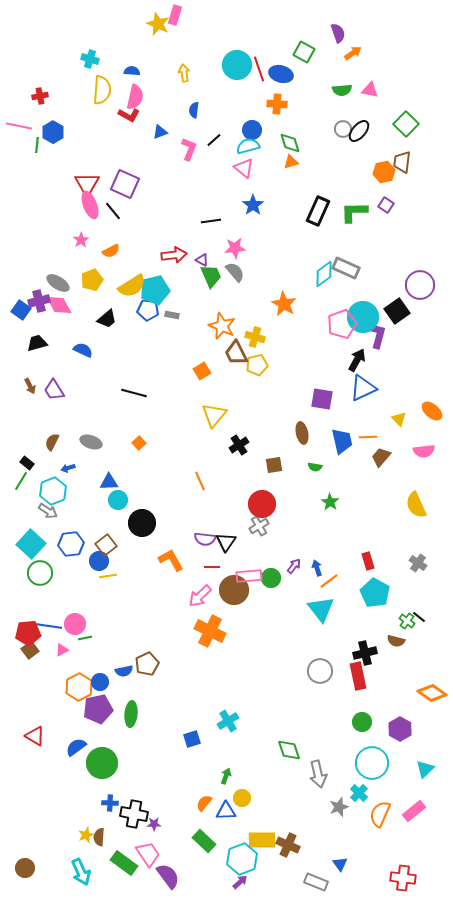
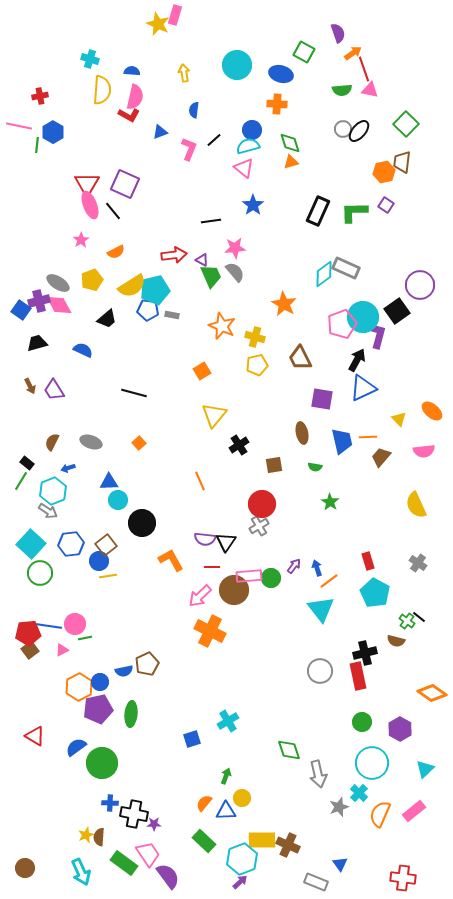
red line at (259, 69): moved 105 px right
orange semicircle at (111, 251): moved 5 px right, 1 px down
brown trapezoid at (236, 353): moved 64 px right, 5 px down
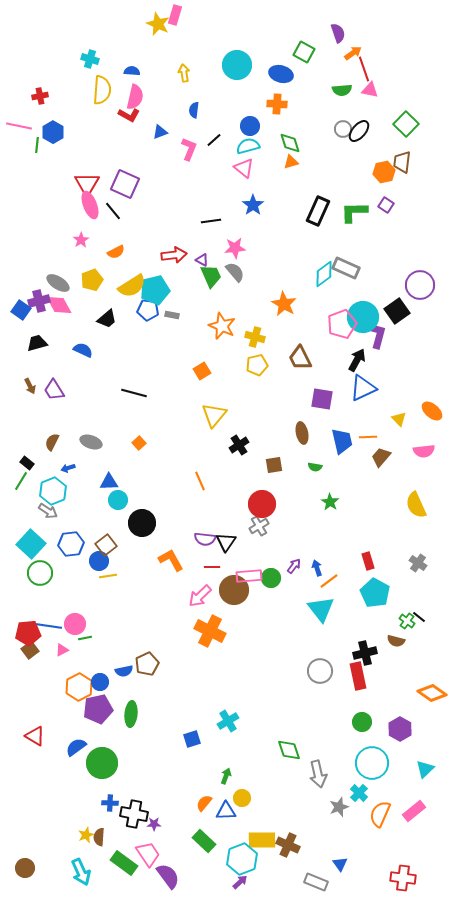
blue circle at (252, 130): moved 2 px left, 4 px up
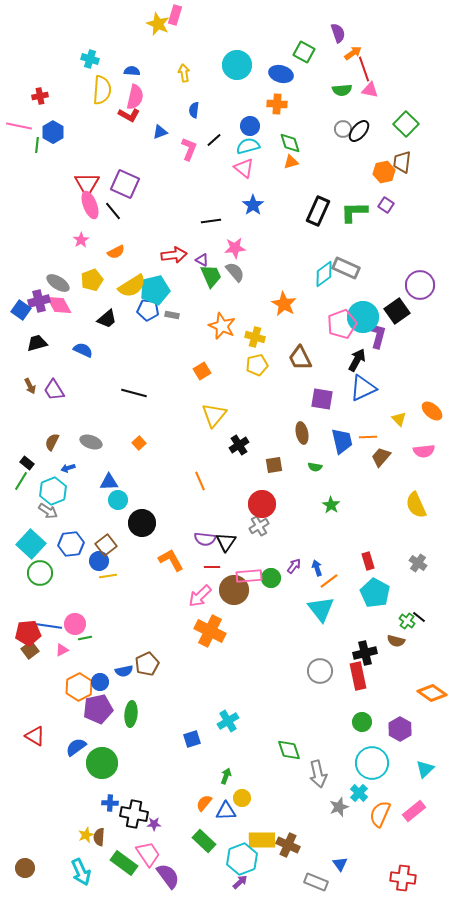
green star at (330, 502): moved 1 px right, 3 px down
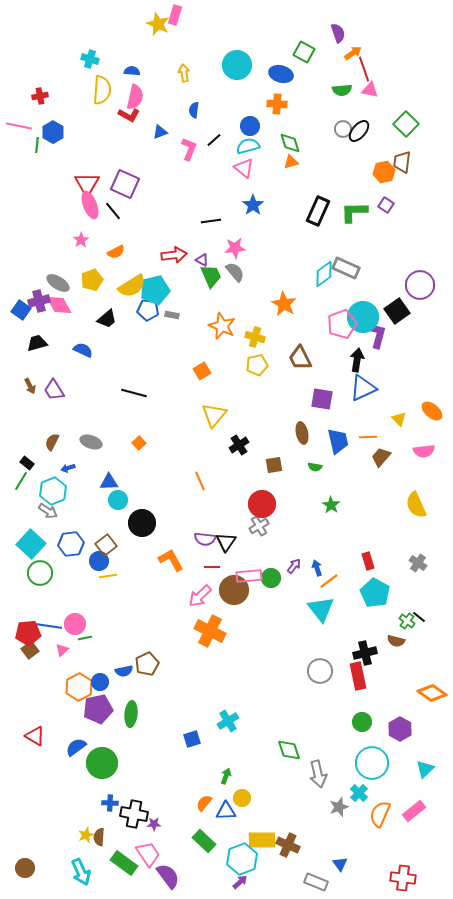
black arrow at (357, 360): rotated 20 degrees counterclockwise
blue trapezoid at (342, 441): moved 4 px left
pink triangle at (62, 650): rotated 16 degrees counterclockwise
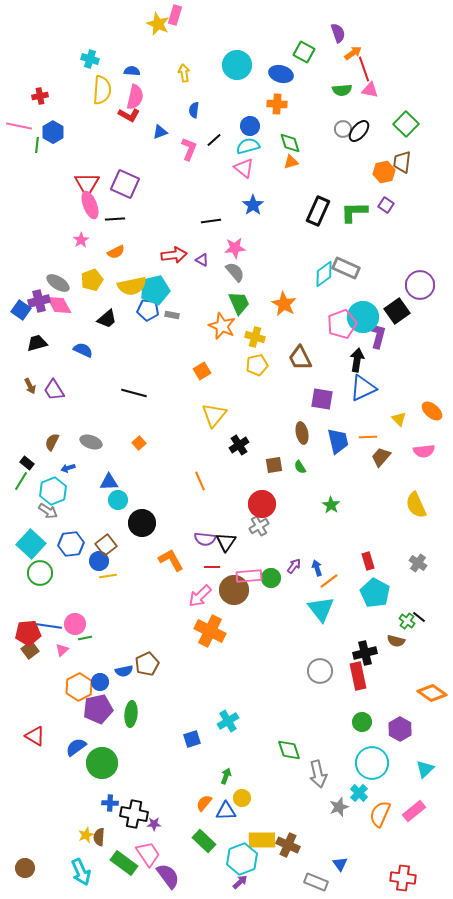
black line at (113, 211): moved 2 px right, 8 px down; rotated 54 degrees counterclockwise
green trapezoid at (211, 276): moved 28 px right, 27 px down
yellow semicircle at (132, 286): rotated 20 degrees clockwise
green semicircle at (315, 467): moved 15 px left; rotated 48 degrees clockwise
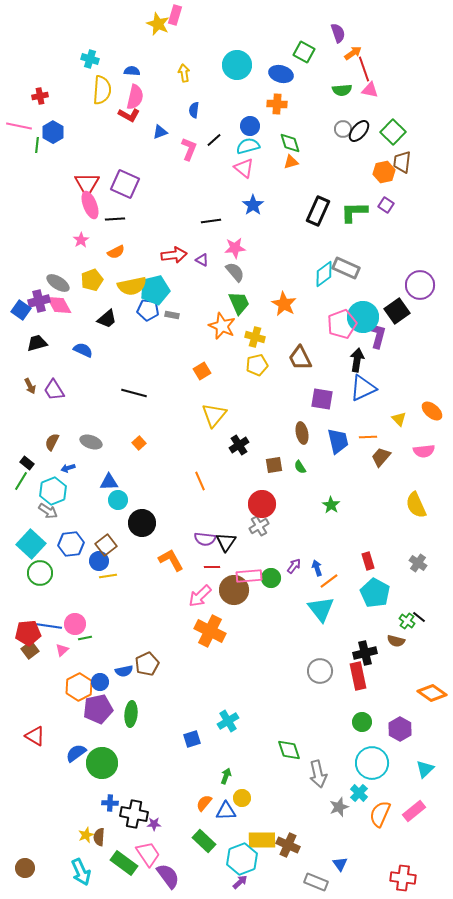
green square at (406, 124): moved 13 px left, 8 px down
blue semicircle at (76, 747): moved 6 px down
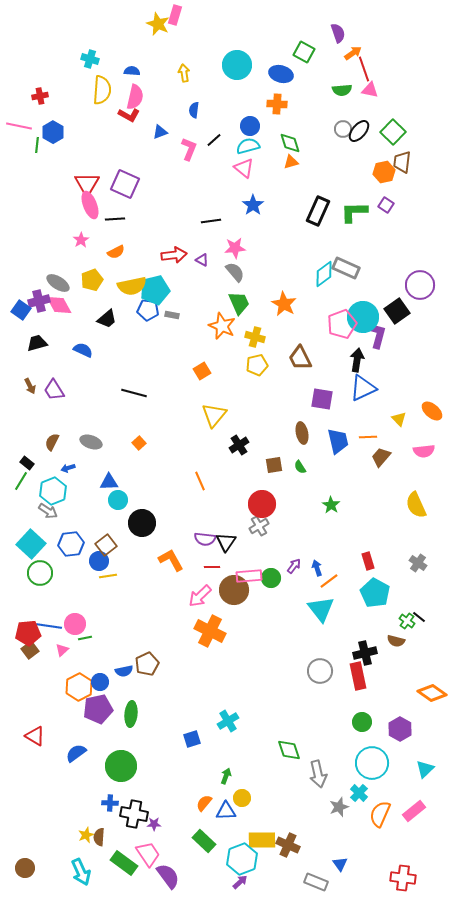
green circle at (102, 763): moved 19 px right, 3 px down
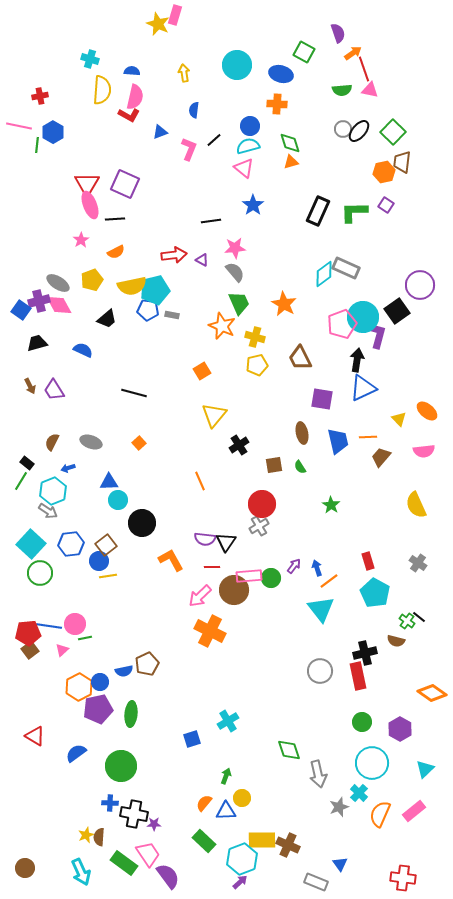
orange ellipse at (432, 411): moved 5 px left
